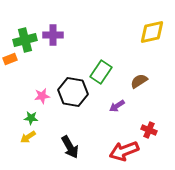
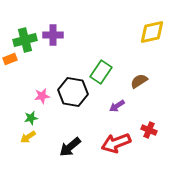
green star: rotated 16 degrees counterclockwise
black arrow: rotated 80 degrees clockwise
red arrow: moved 8 px left, 8 px up
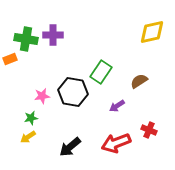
green cross: moved 1 px right, 1 px up; rotated 25 degrees clockwise
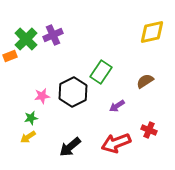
purple cross: rotated 24 degrees counterclockwise
green cross: rotated 35 degrees clockwise
orange rectangle: moved 3 px up
brown semicircle: moved 6 px right
black hexagon: rotated 24 degrees clockwise
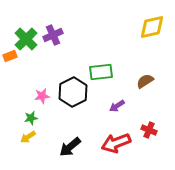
yellow diamond: moved 5 px up
green rectangle: rotated 50 degrees clockwise
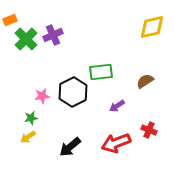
orange rectangle: moved 36 px up
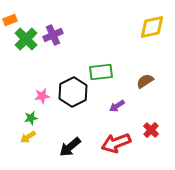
red cross: moved 2 px right; rotated 21 degrees clockwise
